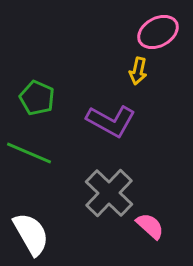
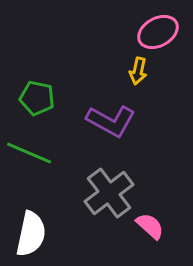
green pentagon: rotated 12 degrees counterclockwise
gray cross: rotated 9 degrees clockwise
white semicircle: rotated 42 degrees clockwise
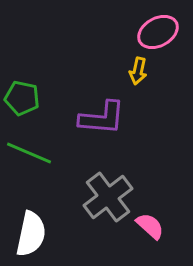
green pentagon: moved 15 px left
purple L-shape: moved 9 px left, 3 px up; rotated 24 degrees counterclockwise
gray cross: moved 1 px left, 4 px down
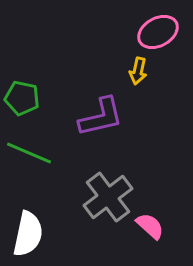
purple L-shape: moved 1 px left, 1 px up; rotated 18 degrees counterclockwise
white semicircle: moved 3 px left
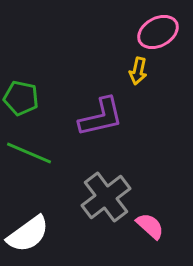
green pentagon: moved 1 px left
gray cross: moved 2 px left
white semicircle: rotated 42 degrees clockwise
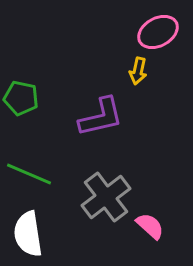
green line: moved 21 px down
white semicircle: rotated 117 degrees clockwise
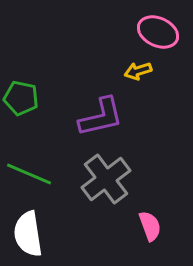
pink ellipse: rotated 54 degrees clockwise
yellow arrow: rotated 60 degrees clockwise
gray cross: moved 18 px up
pink semicircle: rotated 28 degrees clockwise
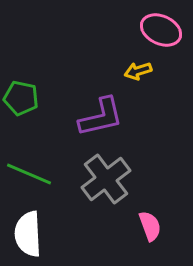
pink ellipse: moved 3 px right, 2 px up
white semicircle: rotated 6 degrees clockwise
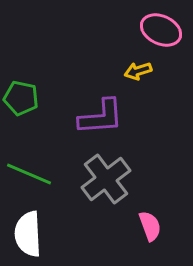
purple L-shape: rotated 9 degrees clockwise
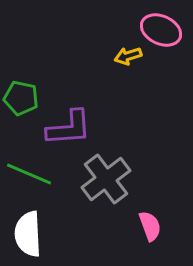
yellow arrow: moved 10 px left, 15 px up
purple L-shape: moved 32 px left, 11 px down
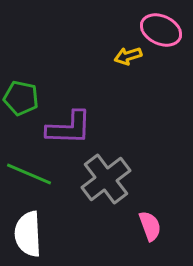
purple L-shape: rotated 6 degrees clockwise
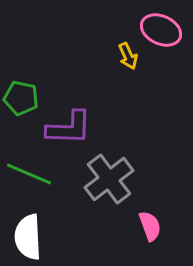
yellow arrow: rotated 96 degrees counterclockwise
gray cross: moved 3 px right
white semicircle: moved 3 px down
